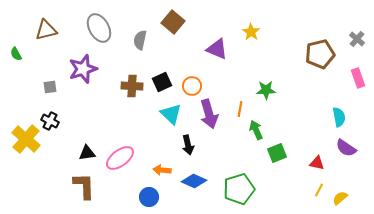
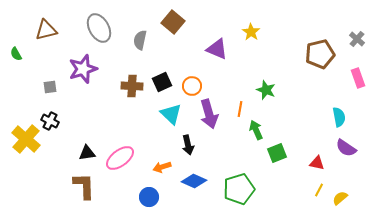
green star: rotated 24 degrees clockwise
orange arrow: moved 3 px up; rotated 24 degrees counterclockwise
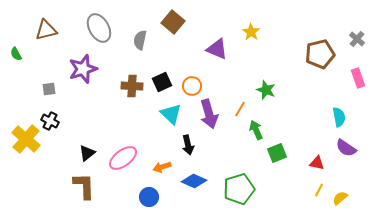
gray square: moved 1 px left, 2 px down
orange line: rotated 21 degrees clockwise
black triangle: rotated 30 degrees counterclockwise
pink ellipse: moved 3 px right
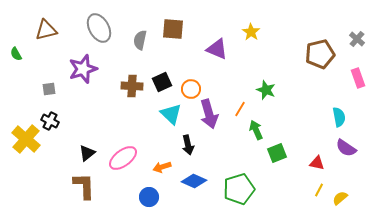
brown square: moved 7 px down; rotated 35 degrees counterclockwise
orange circle: moved 1 px left, 3 px down
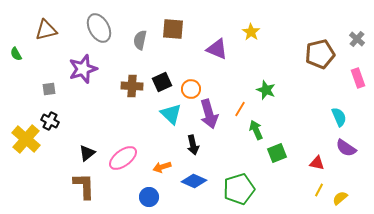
cyan semicircle: rotated 12 degrees counterclockwise
black arrow: moved 5 px right
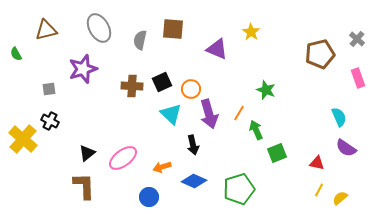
orange line: moved 1 px left, 4 px down
yellow cross: moved 3 px left
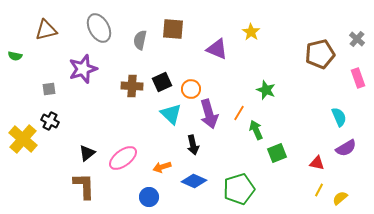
green semicircle: moved 1 px left, 2 px down; rotated 48 degrees counterclockwise
purple semicircle: rotated 65 degrees counterclockwise
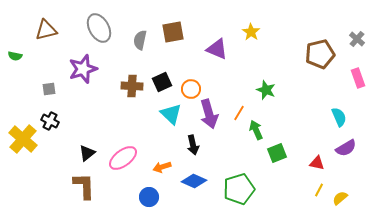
brown square: moved 3 px down; rotated 15 degrees counterclockwise
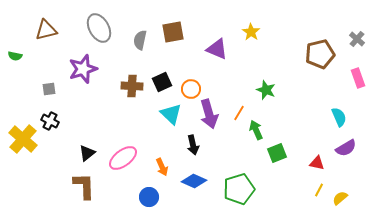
orange arrow: rotated 96 degrees counterclockwise
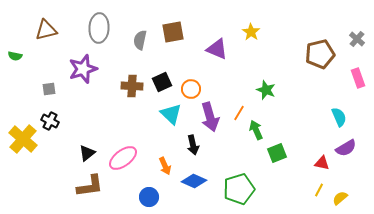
gray ellipse: rotated 32 degrees clockwise
purple arrow: moved 1 px right, 3 px down
red triangle: moved 5 px right
orange arrow: moved 3 px right, 1 px up
brown L-shape: moved 6 px right; rotated 84 degrees clockwise
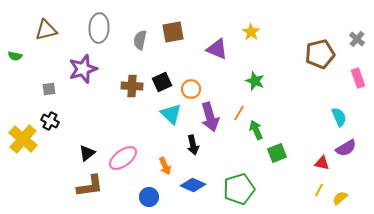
green star: moved 11 px left, 9 px up
blue diamond: moved 1 px left, 4 px down
